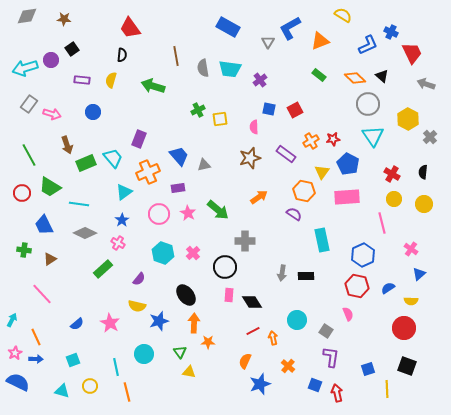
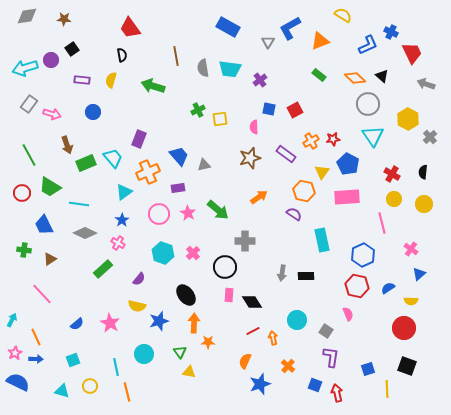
black semicircle at (122, 55): rotated 16 degrees counterclockwise
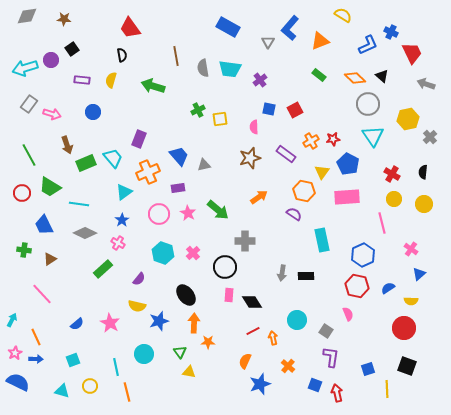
blue L-shape at (290, 28): rotated 20 degrees counterclockwise
yellow hexagon at (408, 119): rotated 20 degrees clockwise
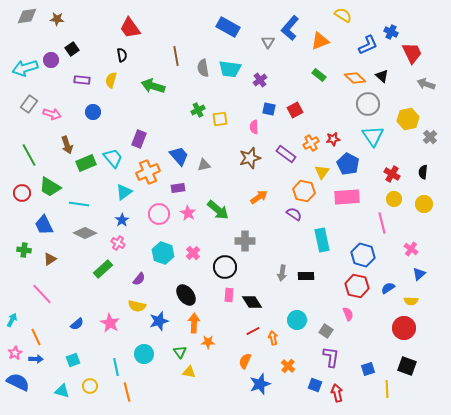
brown star at (64, 19): moved 7 px left
orange cross at (311, 141): moved 2 px down
blue hexagon at (363, 255): rotated 20 degrees counterclockwise
